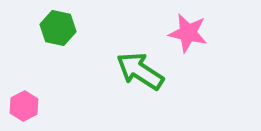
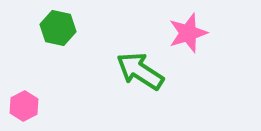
pink star: rotated 30 degrees counterclockwise
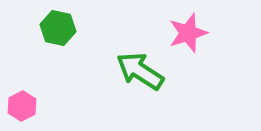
pink hexagon: moved 2 px left
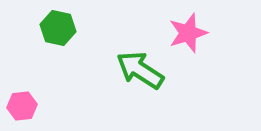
green arrow: moved 1 px up
pink hexagon: rotated 20 degrees clockwise
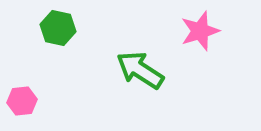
pink star: moved 12 px right, 2 px up
pink hexagon: moved 5 px up
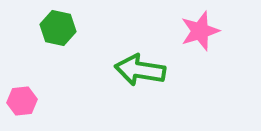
green arrow: rotated 24 degrees counterclockwise
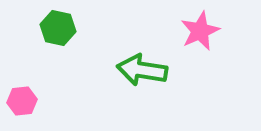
pink star: rotated 6 degrees counterclockwise
green arrow: moved 2 px right
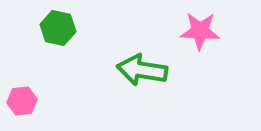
pink star: rotated 27 degrees clockwise
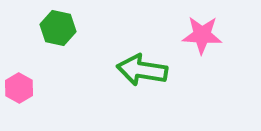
pink star: moved 2 px right, 4 px down
pink hexagon: moved 3 px left, 13 px up; rotated 24 degrees counterclockwise
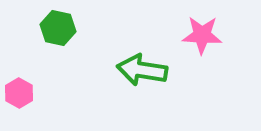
pink hexagon: moved 5 px down
